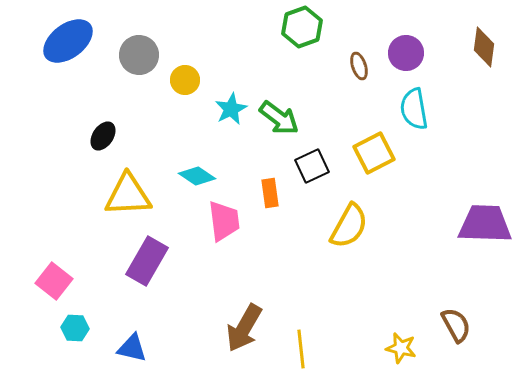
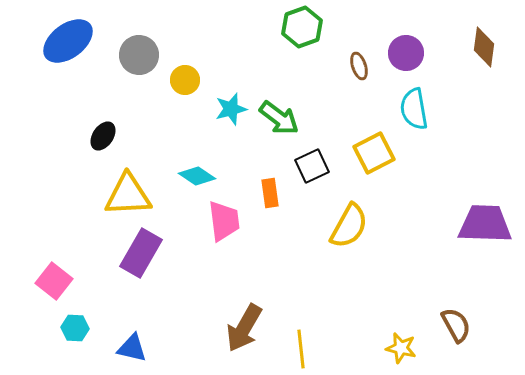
cyan star: rotated 12 degrees clockwise
purple rectangle: moved 6 px left, 8 px up
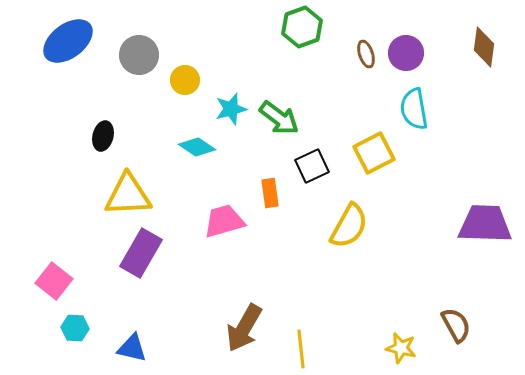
brown ellipse: moved 7 px right, 12 px up
black ellipse: rotated 20 degrees counterclockwise
cyan diamond: moved 29 px up
pink trapezoid: rotated 99 degrees counterclockwise
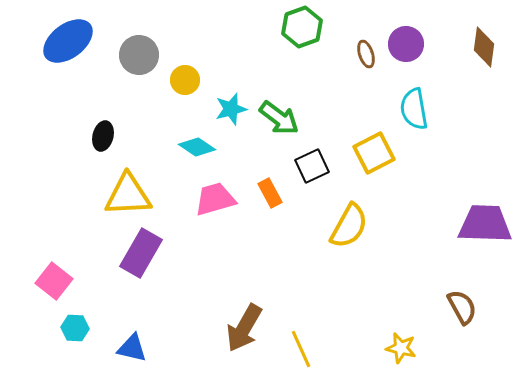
purple circle: moved 9 px up
orange rectangle: rotated 20 degrees counterclockwise
pink trapezoid: moved 9 px left, 22 px up
brown semicircle: moved 6 px right, 18 px up
yellow line: rotated 18 degrees counterclockwise
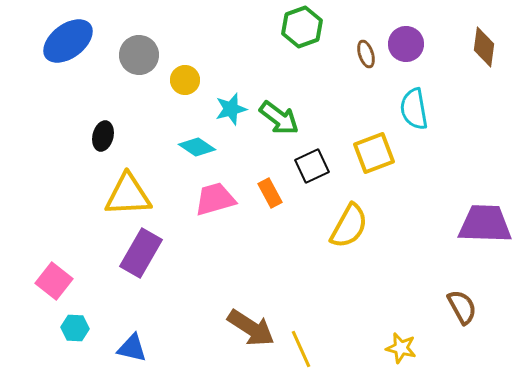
yellow square: rotated 6 degrees clockwise
brown arrow: moved 7 px right; rotated 87 degrees counterclockwise
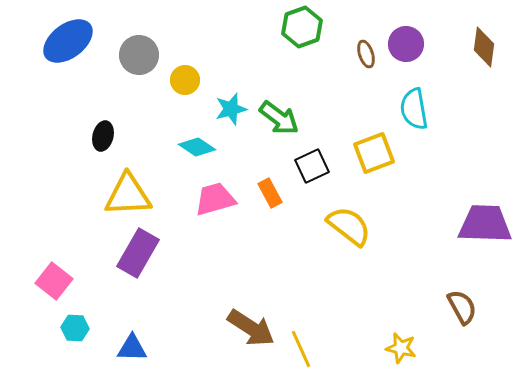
yellow semicircle: rotated 81 degrees counterclockwise
purple rectangle: moved 3 px left
blue triangle: rotated 12 degrees counterclockwise
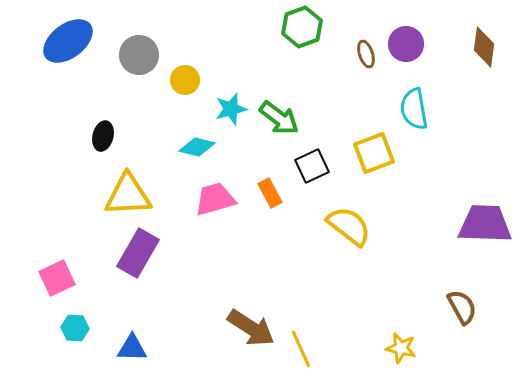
cyan diamond: rotated 21 degrees counterclockwise
pink square: moved 3 px right, 3 px up; rotated 27 degrees clockwise
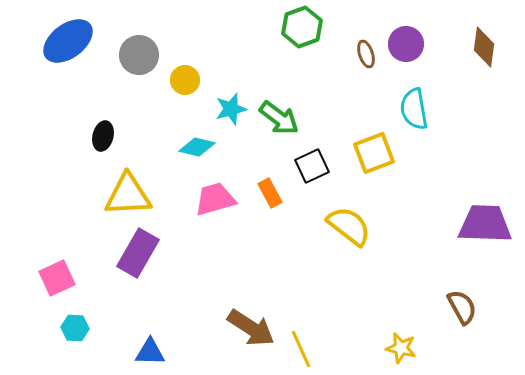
blue triangle: moved 18 px right, 4 px down
